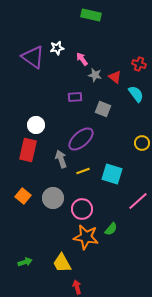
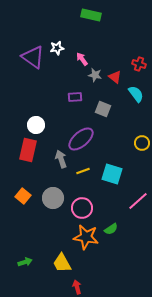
pink circle: moved 1 px up
green semicircle: rotated 16 degrees clockwise
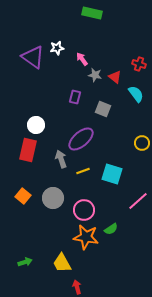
green rectangle: moved 1 px right, 2 px up
purple rectangle: rotated 72 degrees counterclockwise
pink circle: moved 2 px right, 2 px down
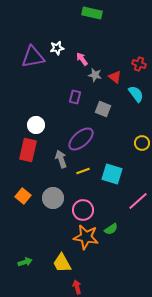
purple triangle: rotated 45 degrees counterclockwise
pink circle: moved 1 px left
